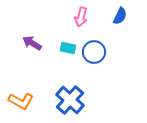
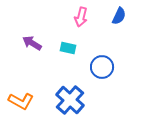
blue semicircle: moved 1 px left
blue circle: moved 8 px right, 15 px down
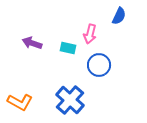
pink arrow: moved 9 px right, 17 px down
purple arrow: rotated 12 degrees counterclockwise
blue circle: moved 3 px left, 2 px up
orange L-shape: moved 1 px left, 1 px down
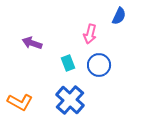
cyan rectangle: moved 15 px down; rotated 56 degrees clockwise
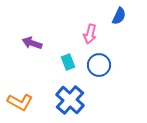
cyan rectangle: moved 1 px up
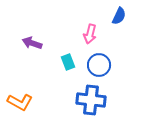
blue cross: moved 21 px right; rotated 36 degrees counterclockwise
